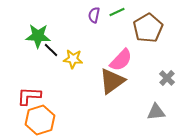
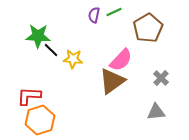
green line: moved 3 px left
gray cross: moved 6 px left
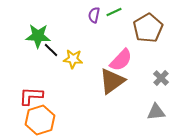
red L-shape: moved 2 px right
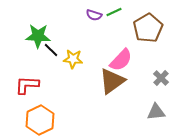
purple semicircle: rotated 84 degrees counterclockwise
red L-shape: moved 4 px left, 11 px up
orange hexagon: rotated 8 degrees counterclockwise
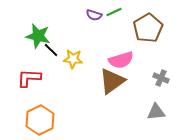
green star: rotated 10 degrees clockwise
pink semicircle: rotated 30 degrees clockwise
gray cross: rotated 21 degrees counterclockwise
red L-shape: moved 2 px right, 7 px up
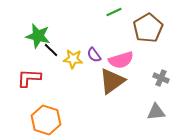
purple semicircle: moved 40 px down; rotated 35 degrees clockwise
orange hexagon: moved 6 px right; rotated 16 degrees counterclockwise
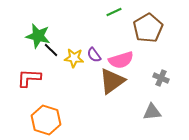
yellow star: moved 1 px right, 1 px up
gray triangle: moved 4 px left
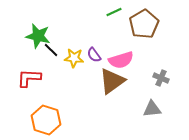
brown pentagon: moved 4 px left, 4 px up
gray triangle: moved 3 px up
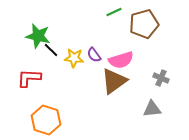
brown pentagon: rotated 16 degrees clockwise
brown triangle: moved 2 px right
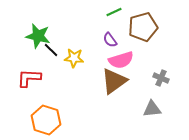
brown pentagon: moved 1 px left, 3 px down
purple semicircle: moved 16 px right, 15 px up
